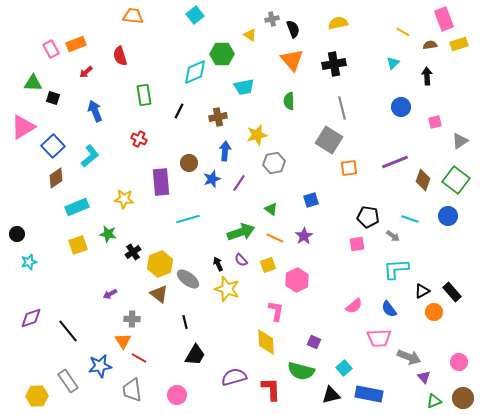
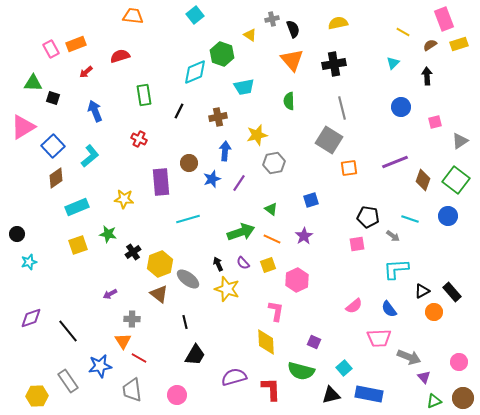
brown semicircle at (430, 45): rotated 24 degrees counterclockwise
green hexagon at (222, 54): rotated 20 degrees clockwise
red semicircle at (120, 56): rotated 90 degrees clockwise
orange line at (275, 238): moved 3 px left, 1 px down
purple semicircle at (241, 260): moved 2 px right, 3 px down
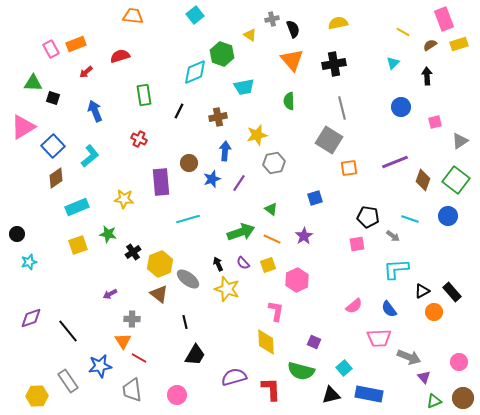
blue square at (311, 200): moved 4 px right, 2 px up
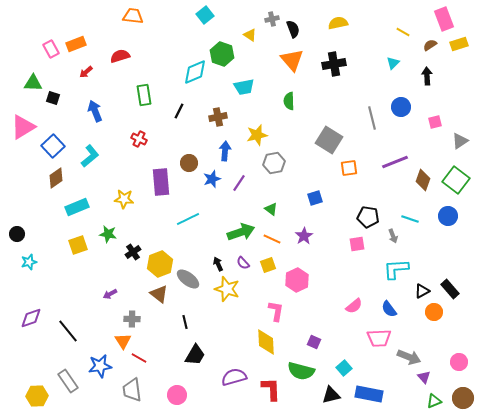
cyan square at (195, 15): moved 10 px right
gray line at (342, 108): moved 30 px right, 10 px down
cyan line at (188, 219): rotated 10 degrees counterclockwise
gray arrow at (393, 236): rotated 32 degrees clockwise
black rectangle at (452, 292): moved 2 px left, 3 px up
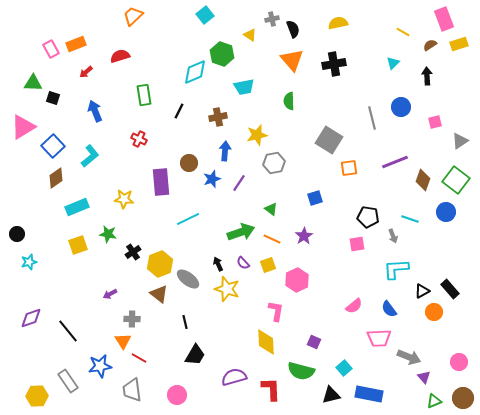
orange trapezoid at (133, 16): rotated 50 degrees counterclockwise
blue circle at (448, 216): moved 2 px left, 4 px up
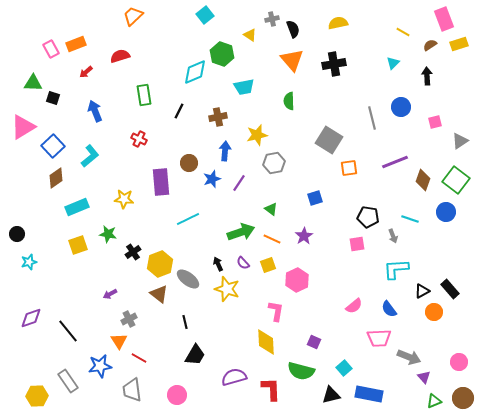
gray cross at (132, 319): moved 3 px left; rotated 28 degrees counterclockwise
orange triangle at (123, 341): moved 4 px left
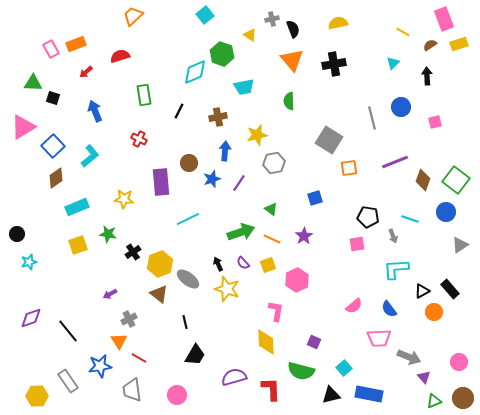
gray triangle at (460, 141): moved 104 px down
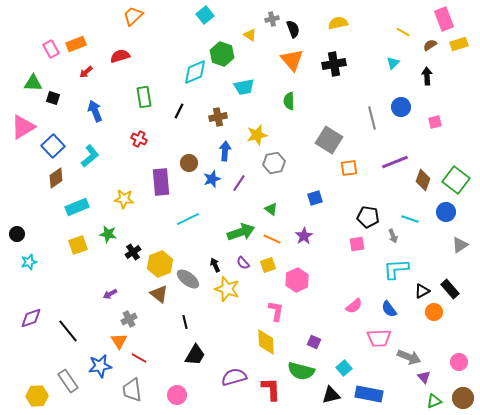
green rectangle at (144, 95): moved 2 px down
black arrow at (218, 264): moved 3 px left, 1 px down
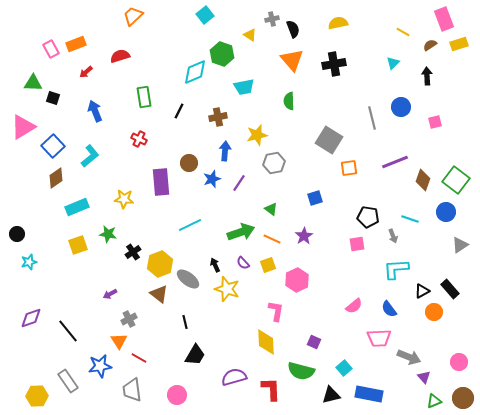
cyan line at (188, 219): moved 2 px right, 6 px down
